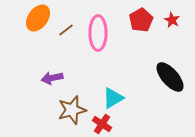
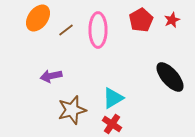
red star: rotated 21 degrees clockwise
pink ellipse: moved 3 px up
purple arrow: moved 1 px left, 2 px up
red cross: moved 10 px right
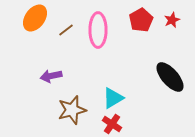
orange ellipse: moved 3 px left
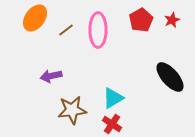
brown star: rotated 8 degrees clockwise
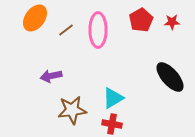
red star: moved 2 px down; rotated 21 degrees clockwise
red cross: rotated 24 degrees counterclockwise
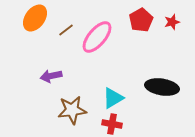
red star: rotated 14 degrees counterclockwise
pink ellipse: moved 1 px left, 7 px down; rotated 40 degrees clockwise
black ellipse: moved 8 px left, 10 px down; rotated 40 degrees counterclockwise
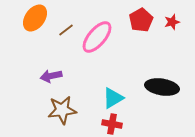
brown star: moved 10 px left
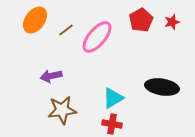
orange ellipse: moved 2 px down
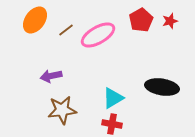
red star: moved 2 px left, 1 px up
pink ellipse: moved 1 px right, 2 px up; rotated 20 degrees clockwise
